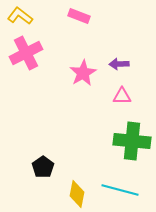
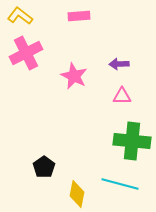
pink rectangle: rotated 25 degrees counterclockwise
pink star: moved 9 px left, 3 px down; rotated 16 degrees counterclockwise
black pentagon: moved 1 px right
cyan line: moved 6 px up
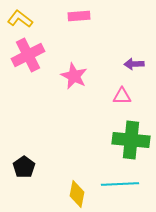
yellow L-shape: moved 3 px down
pink cross: moved 2 px right, 2 px down
purple arrow: moved 15 px right
green cross: moved 1 px left, 1 px up
black pentagon: moved 20 px left
cyan line: rotated 18 degrees counterclockwise
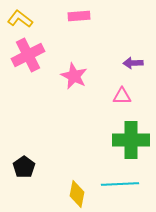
purple arrow: moved 1 px left, 1 px up
green cross: rotated 6 degrees counterclockwise
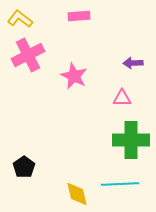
pink triangle: moved 2 px down
yellow diamond: rotated 24 degrees counterclockwise
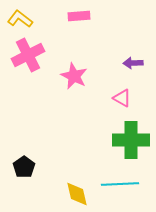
pink triangle: rotated 30 degrees clockwise
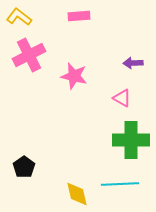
yellow L-shape: moved 1 px left, 2 px up
pink cross: moved 1 px right
pink star: rotated 12 degrees counterclockwise
